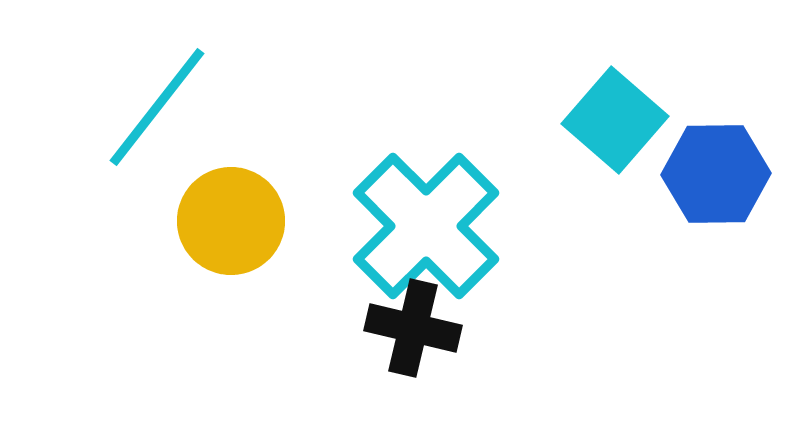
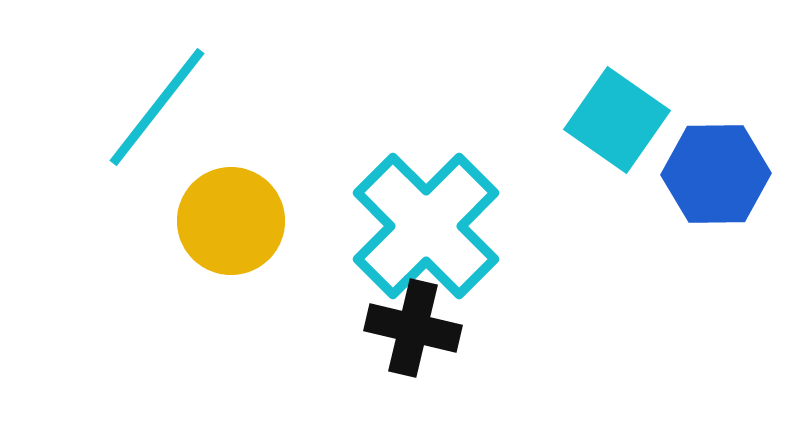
cyan square: moved 2 px right; rotated 6 degrees counterclockwise
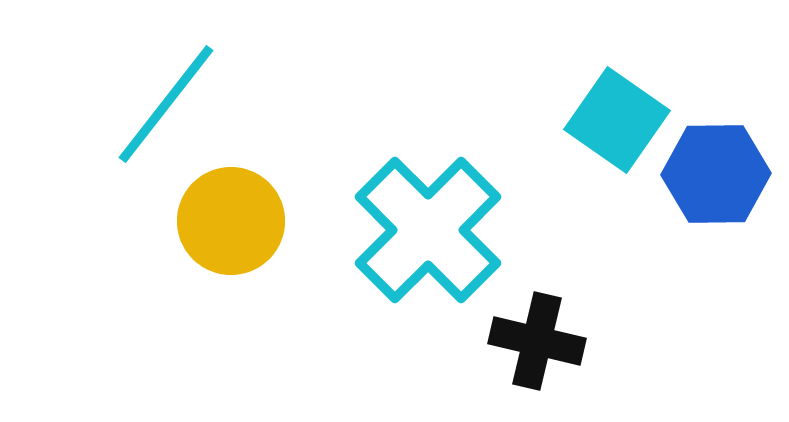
cyan line: moved 9 px right, 3 px up
cyan cross: moved 2 px right, 4 px down
black cross: moved 124 px right, 13 px down
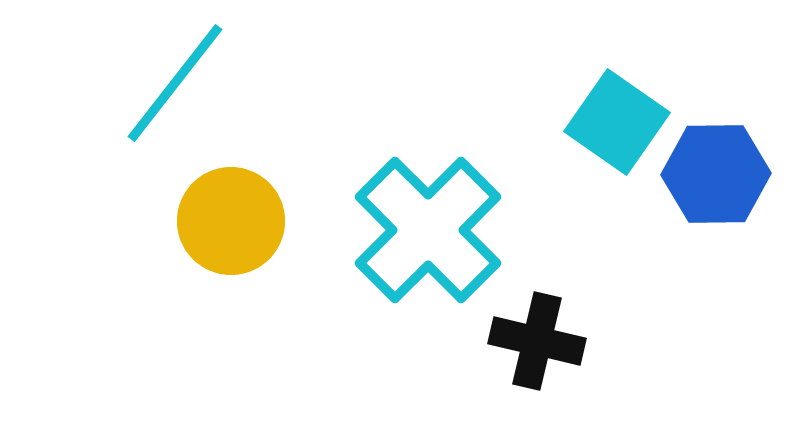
cyan line: moved 9 px right, 21 px up
cyan square: moved 2 px down
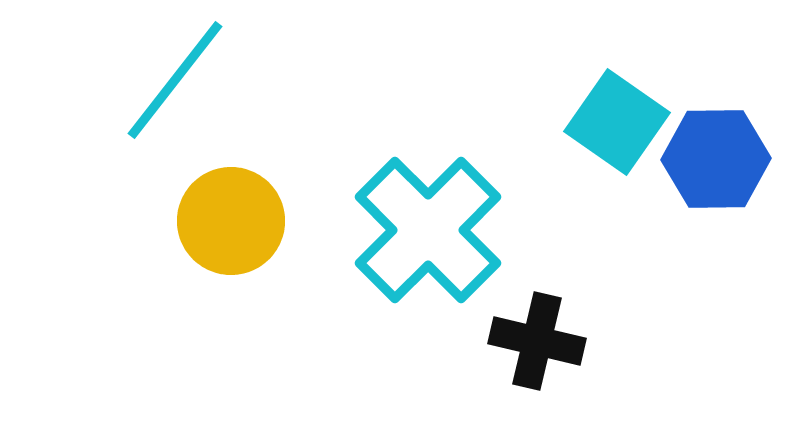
cyan line: moved 3 px up
blue hexagon: moved 15 px up
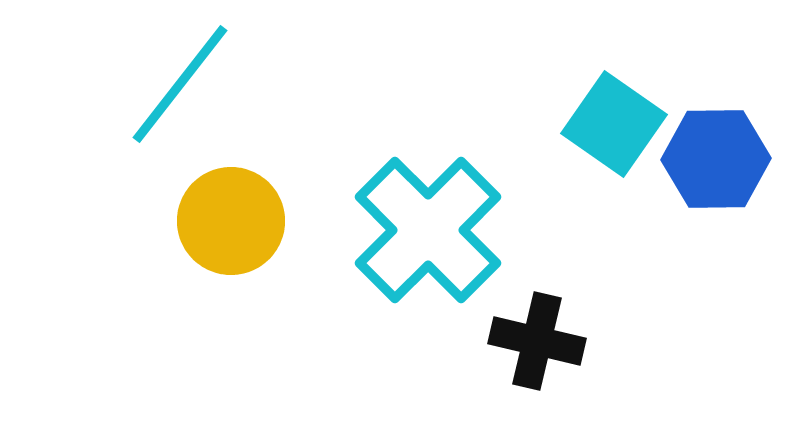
cyan line: moved 5 px right, 4 px down
cyan square: moved 3 px left, 2 px down
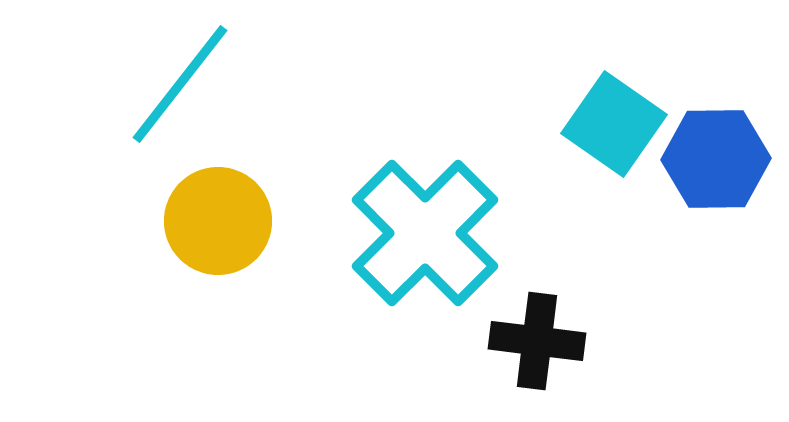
yellow circle: moved 13 px left
cyan cross: moved 3 px left, 3 px down
black cross: rotated 6 degrees counterclockwise
